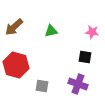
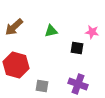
black square: moved 8 px left, 9 px up
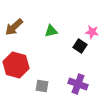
black square: moved 3 px right, 2 px up; rotated 24 degrees clockwise
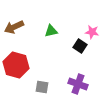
brown arrow: rotated 18 degrees clockwise
gray square: moved 1 px down
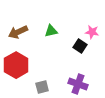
brown arrow: moved 4 px right, 5 px down
red hexagon: rotated 15 degrees clockwise
gray square: rotated 24 degrees counterclockwise
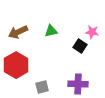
purple cross: rotated 18 degrees counterclockwise
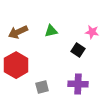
black square: moved 2 px left, 4 px down
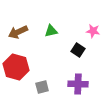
pink star: moved 1 px right, 1 px up
red hexagon: moved 2 px down; rotated 15 degrees counterclockwise
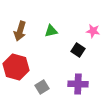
brown arrow: moved 2 px right, 1 px up; rotated 48 degrees counterclockwise
gray square: rotated 16 degrees counterclockwise
